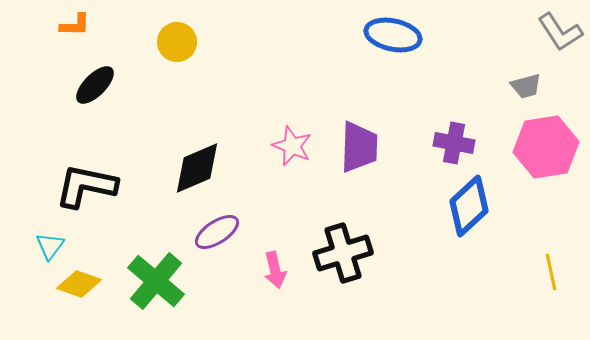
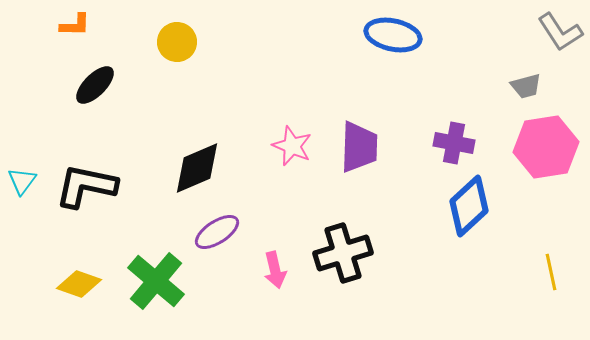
cyan triangle: moved 28 px left, 65 px up
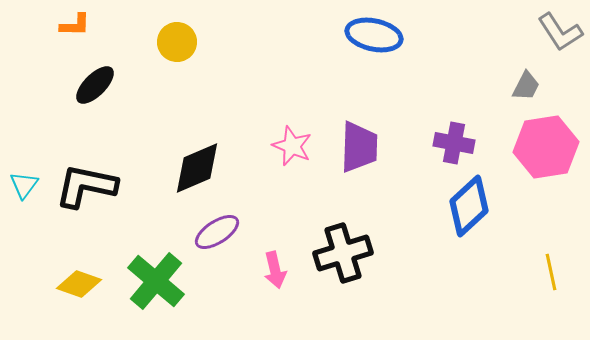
blue ellipse: moved 19 px left
gray trapezoid: rotated 48 degrees counterclockwise
cyan triangle: moved 2 px right, 4 px down
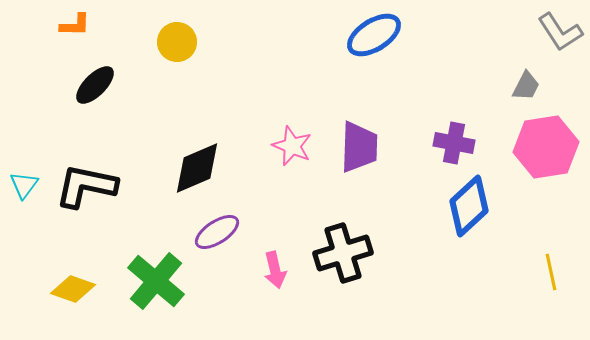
blue ellipse: rotated 44 degrees counterclockwise
yellow diamond: moved 6 px left, 5 px down
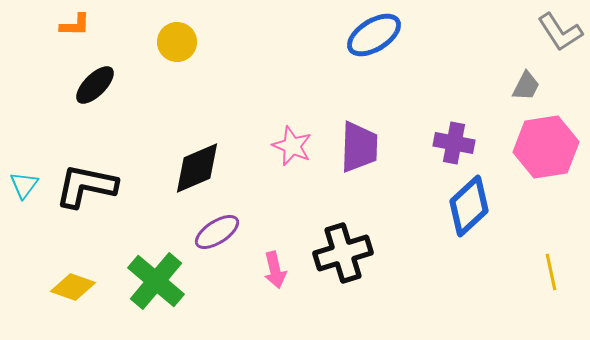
yellow diamond: moved 2 px up
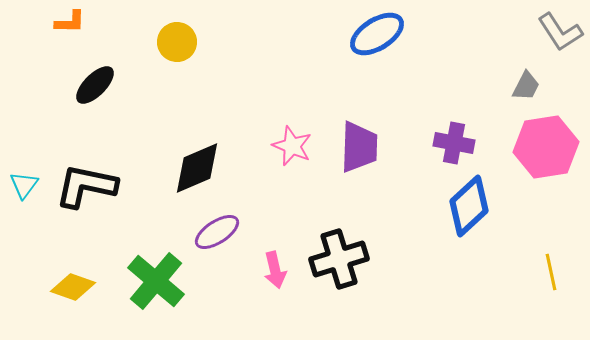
orange L-shape: moved 5 px left, 3 px up
blue ellipse: moved 3 px right, 1 px up
black cross: moved 4 px left, 6 px down
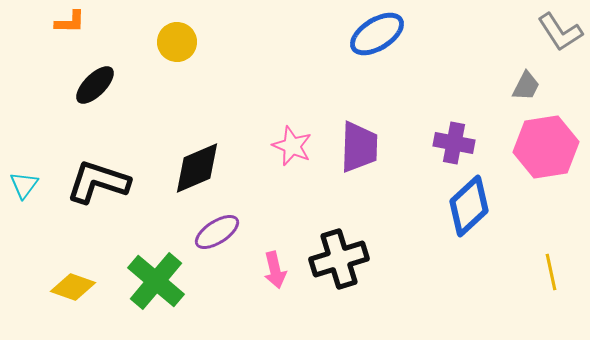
black L-shape: moved 12 px right, 4 px up; rotated 6 degrees clockwise
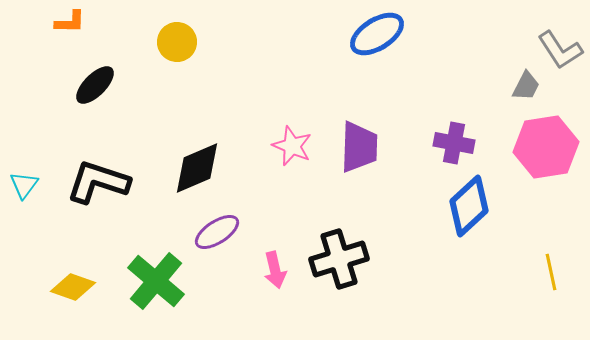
gray L-shape: moved 18 px down
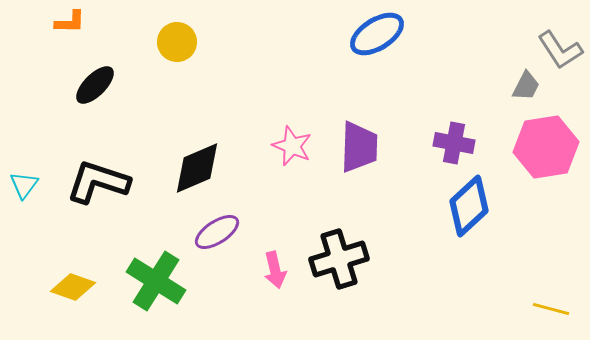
yellow line: moved 37 px down; rotated 63 degrees counterclockwise
green cross: rotated 8 degrees counterclockwise
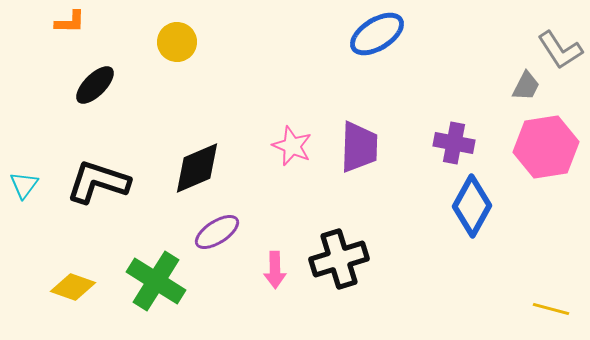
blue diamond: moved 3 px right; rotated 18 degrees counterclockwise
pink arrow: rotated 12 degrees clockwise
